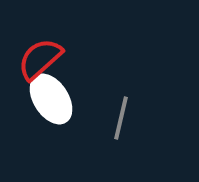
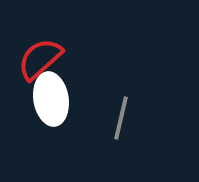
white ellipse: rotated 24 degrees clockwise
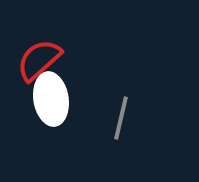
red semicircle: moved 1 px left, 1 px down
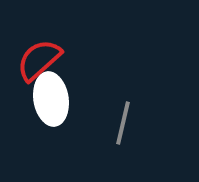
gray line: moved 2 px right, 5 px down
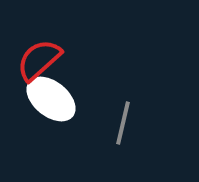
white ellipse: rotated 42 degrees counterclockwise
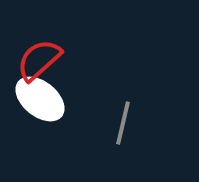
white ellipse: moved 11 px left
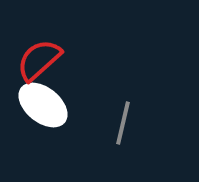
white ellipse: moved 3 px right, 6 px down
